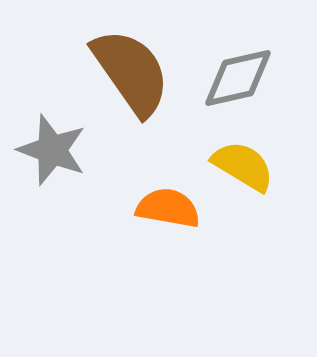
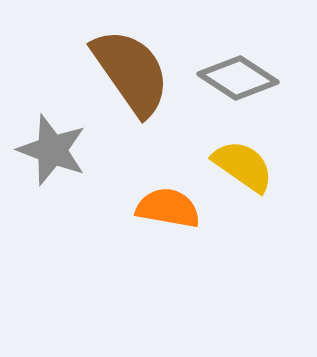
gray diamond: rotated 46 degrees clockwise
yellow semicircle: rotated 4 degrees clockwise
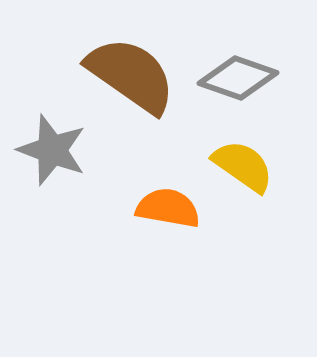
brown semicircle: moved 3 px down; rotated 20 degrees counterclockwise
gray diamond: rotated 14 degrees counterclockwise
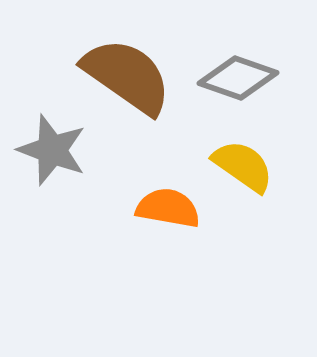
brown semicircle: moved 4 px left, 1 px down
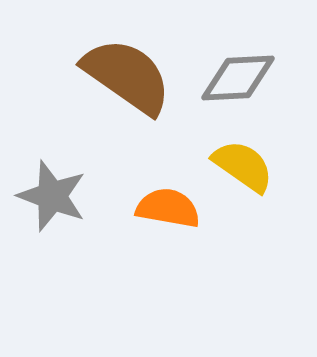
gray diamond: rotated 22 degrees counterclockwise
gray star: moved 46 px down
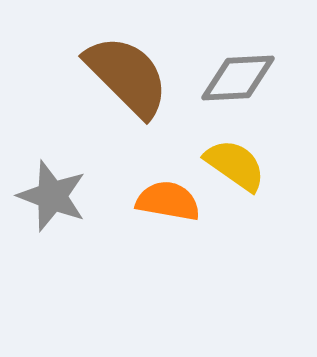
brown semicircle: rotated 10 degrees clockwise
yellow semicircle: moved 8 px left, 1 px up
orange semicircle: moved 7 px up
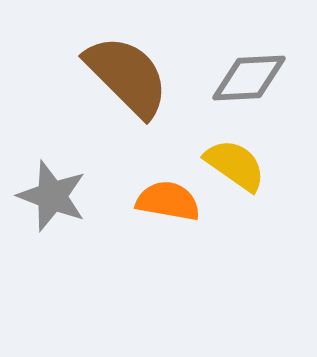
gray diamond: moved 11 px right
